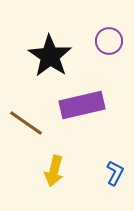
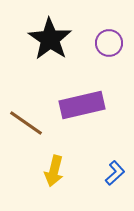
purple circle: moved 2 px down
black star: moved 17 px up
blue L-shape: rotated 20 degrees clockwise
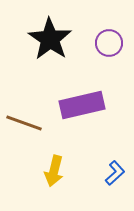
brown line: moved 2 px left; rotated 15 degrees counterclockwise
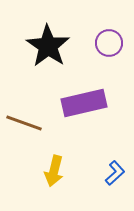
black star: moved 2 px left, 7 px down
purple rectangle: moved 2 px right, 2 px up
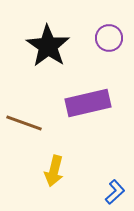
purple circle: moved 5 px up
purple rectangle: moved 4 px right
blue L-shape: moved 19 px down
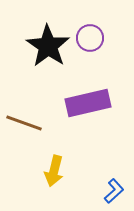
purple circle: moved 19 px left
blue L-shape: moved 1 px left, 1 px up
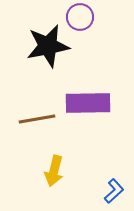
purple circle: moved 10 px left, 21 px up
black star: rotated 27 degrees clockwise
purple rectangle: rotated 12 degrees clockwise
brown line: moved 13 px right, 4 px up; rotated 30 degrees counterclockwise
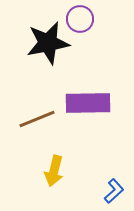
purple circle: moved 2 px down
black star: moved 3 px up
brown line: rotated 12 degrees counterclockwise
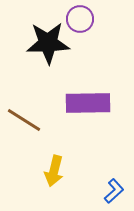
black star: rotated 9 degrees clockwise
brown line: moved 13 px left, 1 px down; rotated 54 degrees clockwise
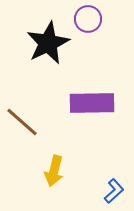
purple circle: moved 8 px right
black star: rotated 24 degrees counterclockwise
purple rectangle: moved 4 px right
brown line: moved 2 px left, 2 px down; rotated 9 degrees clockwise
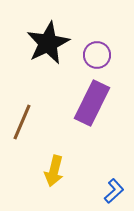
purple circle: moved 9 px right, 36 px down
purple rectangle: rotated 63 degrees counterclockwise
brown line: rotated 72 degrees clockwise
